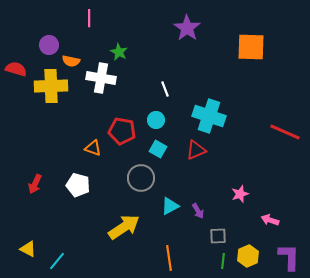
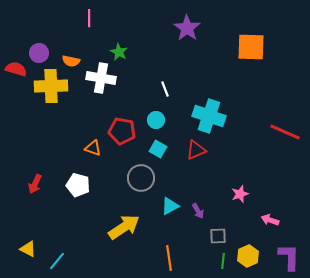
purple circle: moved 10 px left, 8 px down
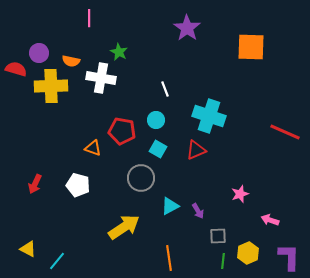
yellow hexagon: moved 3 px up
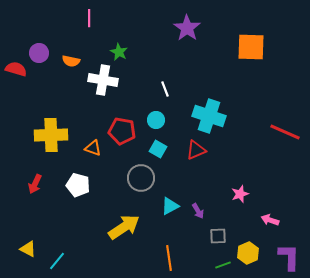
white cross: moved 2 px right, 2 px down
yellow cross: moved 49 px down
green line: moved 4 px down; rotated 63 degrees clockwise
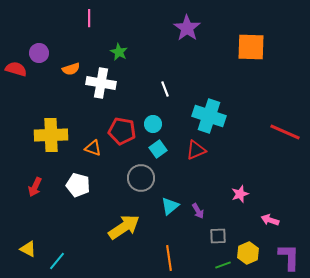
orange semicircle: moved 8 px down; rotated 30 degrees counterclockwise
white cross: moved 2 px left, 3 px down
cyan circle: moved 3 px left, 4 px down
cyan square: rotated 24 degrees clockwise
red arrow: moved 3 px down
cyan triangle: rotated 12 degrees counterclockwise
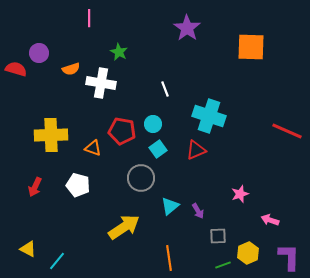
red line: moved 2 px right, 1 px up
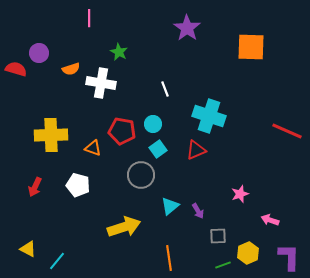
gray circle: moved 3 px up
yellow arrow: rotated 16 degrees clockwise
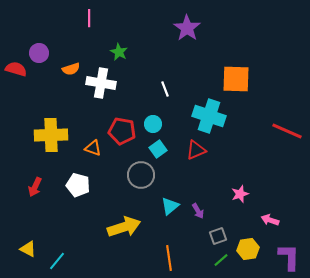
orange square: moved 15 px left, 32 px down
gray square: rotated 18 degrees counterclockwise
yellow hexagon: moved 4 px up; rotated 15 degrees clockwise
green line: moved 2 px left, 5 px up; rotated 21 degrees counterclockwise
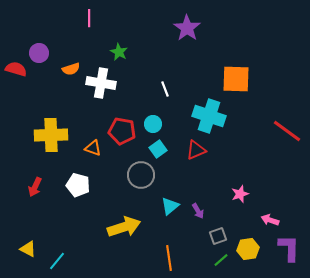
red line: rotated 12 degrees clockwise
purple L-shape: moved 9 px up
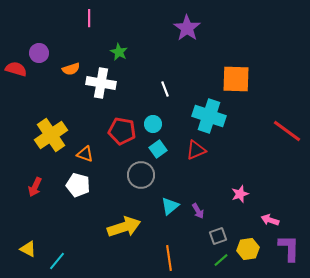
yellow cross: rotated 32 degrees counterclockwise
orange triangle: moved 8 px left, 6 px down
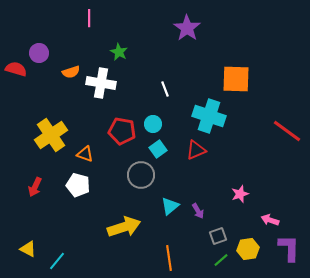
orange semicircle: moved 3 px down
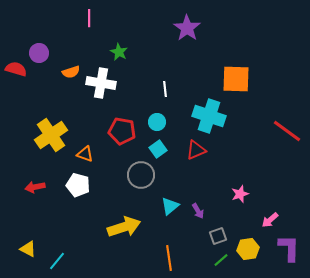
white line: rotated 14 degrees clockwise
cyan circle: moved 4 px right, 2 px up
red arrow: rotated 54 degrees clockwise
pink arrow: rotated 60 degrees counterclockwise
